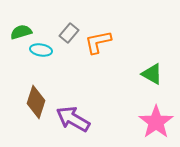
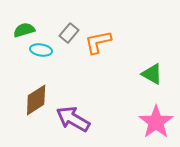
green semicircle: moved 3 px right, 2 px up
brown diamond: moved 2 px up; rotated 40 degrees clockwise
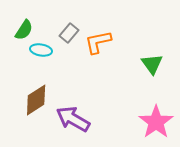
green semicircle: rotated 140 degrees clockwise
green triangle: moved 10 px up; rotated 25 degrees clockwise
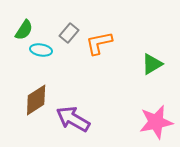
orange L-shape: moved 1 px right, 1 px down
green triangle: rotated 35 degrees clockwise
pink star: rotated 24 degrees clockwise
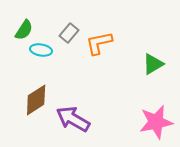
green triangle: moved 1 px right
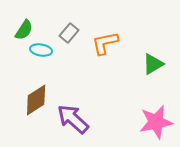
orange L-shape: moved 6 px right
purple arrow: rotated 12 degrees clockwise
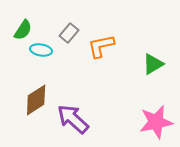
green semicircle: moved 1 px left
orange L-shape: moved 4 px left, 3 px down
